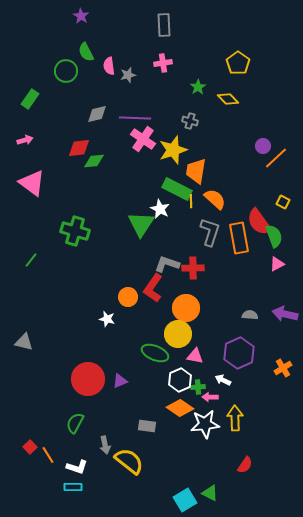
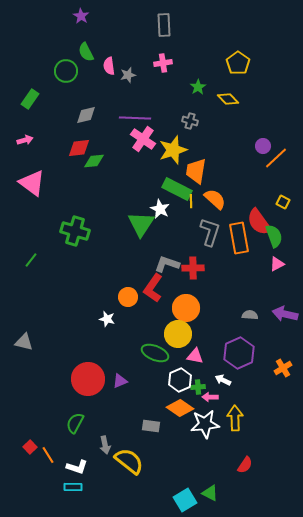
gray diamond at (97, 114): moved 11 px left, 1 px down
gray rectangle at (147, 426): moved 4 px right
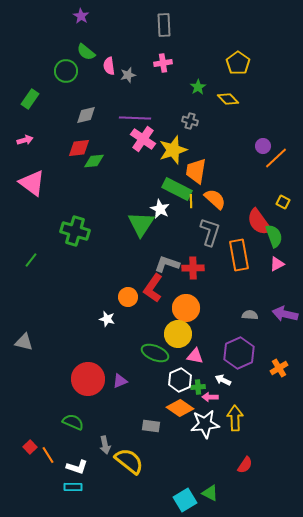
green semicircle at (86, 52): rotated 24 degrees counterclockwise
orange rectangle at (239, 238): moved 17 px down
orange cross at (283, 368): moved 4 px left
green semicircle at (75, 423): moved 2 px left, 1 px up; rotated 85 degrees clockwise
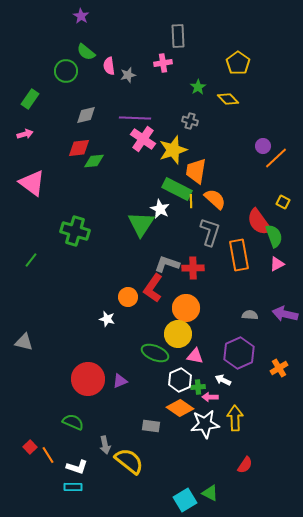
gray rectangle at (164, 25): moved 14 px right, 11 px down
pink arrow at (25, 140): moved 6 px up
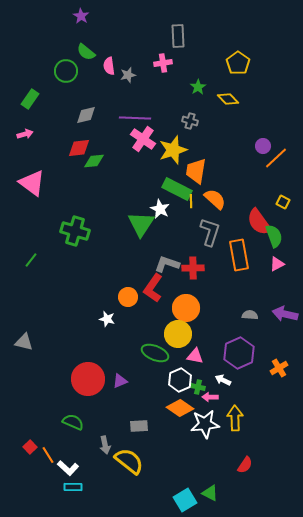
green cross at (198, 387): rotated 16 degrees clockwise
gray rectangle at (151, 426): moved 12 px left; rotated 12 degrees counterclockwise
white L-shape at (77, 467): moved 9 px left, 1 px down; rotated 25 degrees clockwise
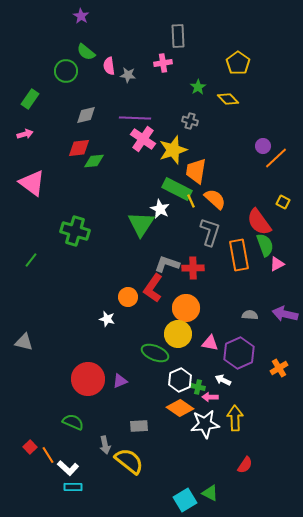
gray star at (128, 75): rotated 21 degrees clockwise
yellow line at (191, 201): rotated 24 degrees counterclockwise
green semicircle at (274, 236): moved 9 px left, 9 px down
pink triangle at (195, 356): moved 15 px right, 13 px up
